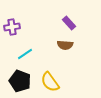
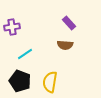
yellow semicircle: rotated 45 degrees clockwise
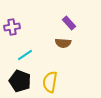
brown semicircle: moved 2 px left, 2 px up
cyan line: moved 1 px down
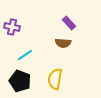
purple cross: rotated 21 degrees clockwise
yellow semicircle: moved 5 px right, 3 px up
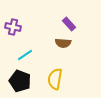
purple rectangle: moved 1 px down
purple cross: moved 1 px right
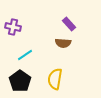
black pentagon: rotated 15 degrees clockwise
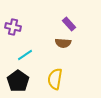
black pentagon: moved 2 px left
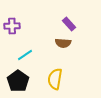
purple cross: moved 1 px left, 1 px up; rotated 14 degrees counterclockwise
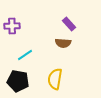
black pentagon: rotated 25 degrees counterclockwise
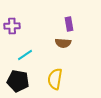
purple rectangle: rotated 32 degrees clockwise
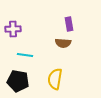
purple cross: moved 1 px right, 3 px down
cyan line: rotated 42 degrees clockwise
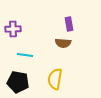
black pentagon: moved 1 px down
